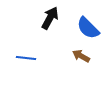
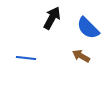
black arrow: moved 2 px right
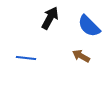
black arrow: moved 2 px left
blue semicircle: moved 1 px right, 2 px up
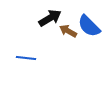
black arrow: rotated 30 degrees clockwise
brown arrow: moved 13 px left, 25 px up
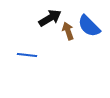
brown arrow: rotated 42 degrees clockwise
blue line: moved 1 px right, 3 px up
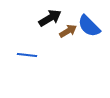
brown arrow: rotated 78 degrees clockwise
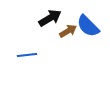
blue semicircle: moved 1 px left
blue line: rotated 12 degrees counterclockwise
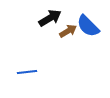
blue line: moved 17 px down
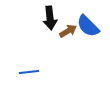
black arrow: rotated 115 degrees clockwise
blue line: moved 2 px right
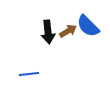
black arrow: moved 2 px left, 14 px down
blue line: moved 2 px down
